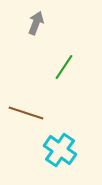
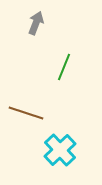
green line: rotated 12 degrees counterclockwise
cyan cross: rotated 12 degrees clockwise
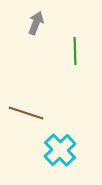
green line: moved 11 px right, 16 px up; rotated 24 degrees counterclockwise
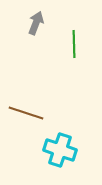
green line: moved 1 px left, 7 px up
cyan cross: rotated 28 degrees counterclockwise
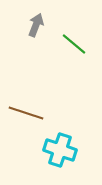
gray arrow: moved 2 px down
green line: rotated 48 degrees counterclockwise
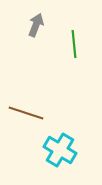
green line: rotated 44 degrees clockwise
cyan cross: rotated 12 degrees clockwise
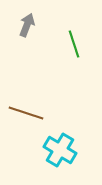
gray arrow: moved 9 px left
green line: rotated 12 degrees counterclockwise
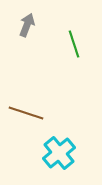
cyan cross: moved 1 px left, 3 px down; rotated 20 degrees clockwise
